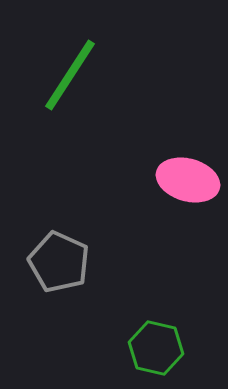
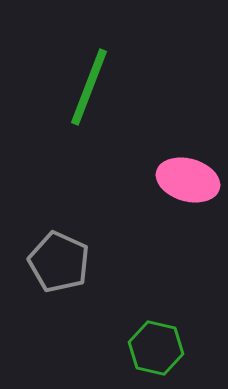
green line: moved 19 px right, 12 px down; rotated 12 degrees counterclockwise
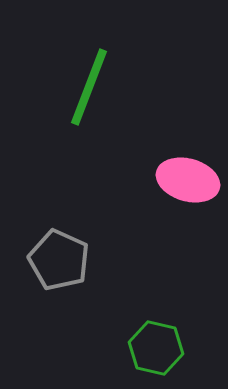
gray pentagon: moved 2 px up
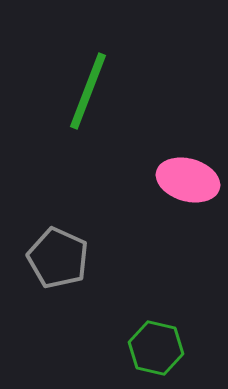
green line: moved 1 px left, 4 px down
gray pentagon: moved 1 px left, 2 px up
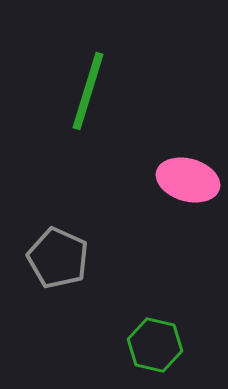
green line: rotated 4 degrees counterclockwise
green hexagon: moved 1 px left, 3 px up
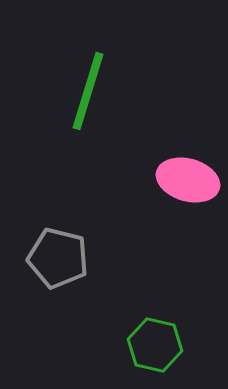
gray pentagon: rotated 10 degrees counterclockwise
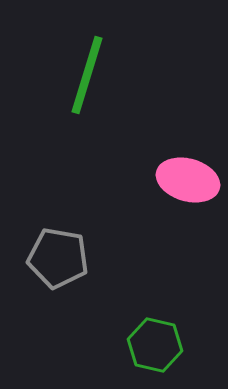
green line: moved 1 px left, 16 px up
gray pentagon: rotated 4 degrees counterclockwise
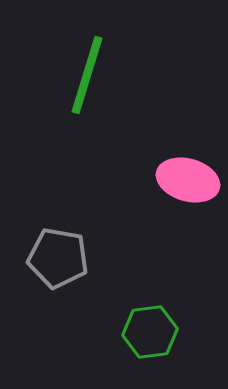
green hexagon: moved 5 px left, 13 px up; rotated 20 degrees counterclockwise
